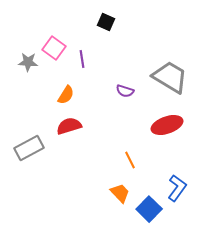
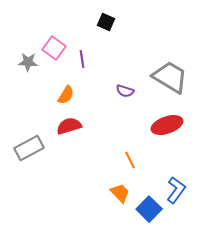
blue L-shape: moved 1 px left, 2 px down
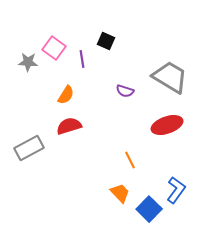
black square: moved 19 px down
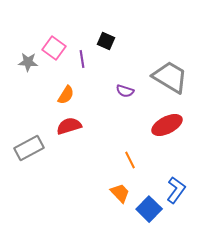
red ellipse: rotated 8 degrees counterclockwise
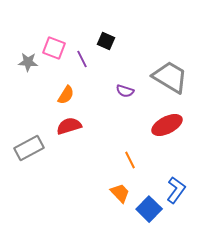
pink square: rotated 15 degrees counterclockwise
purple line: rotated 18 degrees counterclockwise
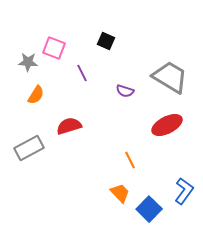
purple line: moved 14 px down
orange semicircle: moved 30 px left
blue L-shape: moved 8 px right, 1 px down
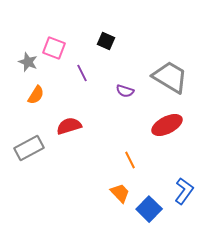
gray star: rotated 18 degrees clockwise
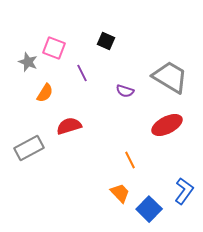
orange semicircle: moved 9 px right, 2 px up
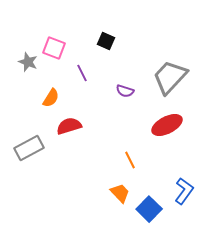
gray trapezoid: rotated 78 degrees counterclockwise
orange semicircle: moved 6 px right, 5 px down
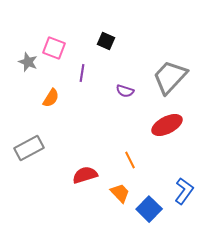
purple line: rotated 36 degrees clockwise
red semicircle: moved 16 px right, 49 px down
